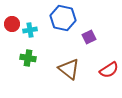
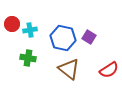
blue hexagon: moved 20 px down
purple square: rotated 32 degrees counterclockwise
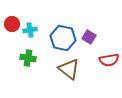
red semicircle: moved 10 px up; rotated 24 degrees clockwise
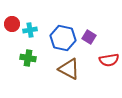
brown triangle: rotated 10 degrees counterclockwise
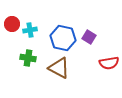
red semicircle: moved 3 px down
brown triangle: moved 10 px left, 1 px up
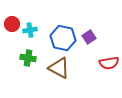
purple square: rotated 24 degrees clockwise
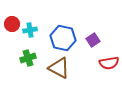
purple square: moved 4 px right, 3 px down
green cross: rotated 28 degrees counterclockwise
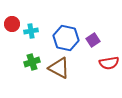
cyan cross: moved 1 px right, 1 px down
blue hexagon: moved 3 px right
green cross: moved 4 px right, 4 px down
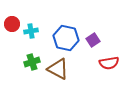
brown triangle: moved 1 px left, 1 px down
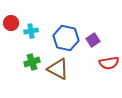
red circle: moved 1 px left, 1 px up
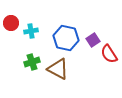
red semicircle: moved 9 px up; rotated 66 degrees clockwise
